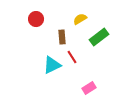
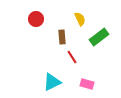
yellow semicircle: rotated 96 degrees clockwise
cyan triangle: moved 17 px down
pink rectangle: moved 2 px left, 4 px up; rotated 48 degrees clockwise
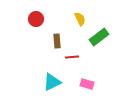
brown rectangle: moved 5 px left, 4 px down
red line: rotated 64 degrees counterclockwise
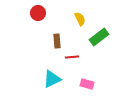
red circle: moved 2 px right, 6 px up
cyan triangle: moved 3 px up
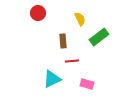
brown rectangle: moved 6 px right
red line: moved 4 px down
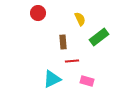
brown rectangle: moved 1 px down
pink rectangle: moved 3 px up
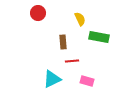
green rectangle: rotated 48 degrees clockwise
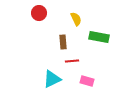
red circle: moved 1 px right
yellow semicircle: moved 4 px left
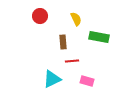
red circle: moved 1 px right, 3 px down
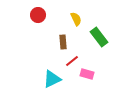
red circle: moved 2 px left, 1 px up
green rectangle: rotated 42 degrees clockwise
red line: rotated 32 degrees counterclockwise
pink rectangle: moved 7 px up
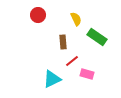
green rectangle: moved 2 px left; rotated 18 degrees counterclockwise
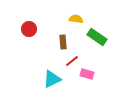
red circle: moved 9 px left, 14 px down
yellow semicircle: rotated 56 degrees counterclockwise
